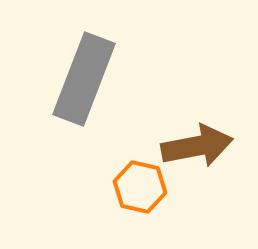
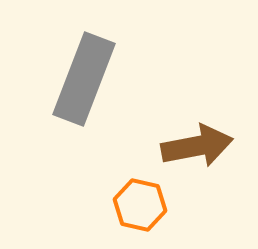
orange hexagon: moved 18 px down
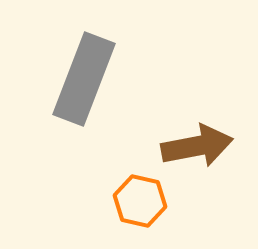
orange hexagon: moved 4 px up
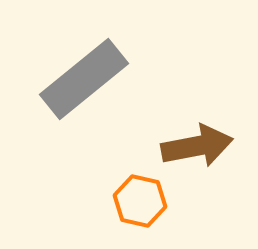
gray rectangle: rotated 30 degrees clockwise
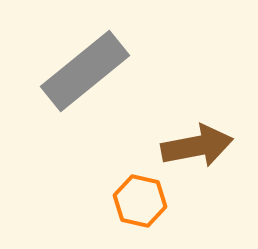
gray rectangle: moved 1 px right, 8 px up
